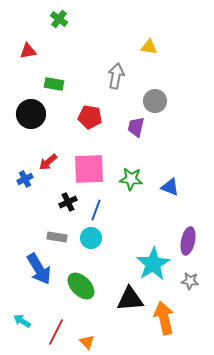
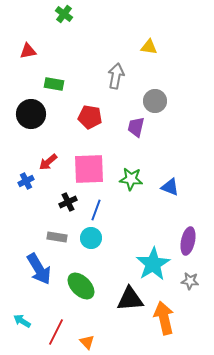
green cross: moved 5 px right, 5 px up
blue cross: moved 1 px right, 2 px down
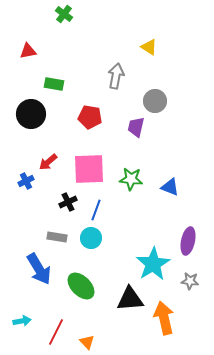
yellow triangle: rotated 24 degrees clockwise
cyan arrow: rotated 138 degrees clockwise
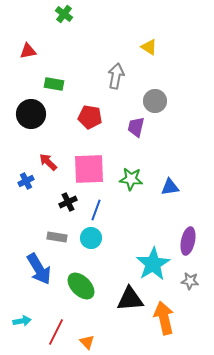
red arrow: rotated 84 degrees clockwise
blue triangle: rotated 30 degrees counterclockwise
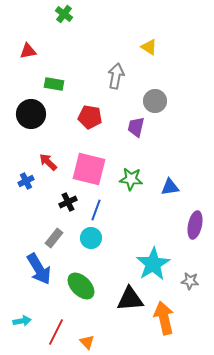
pink square: rotated 16 degrees clockwise
gray rectangle: moved 3 px left, 1 px down; rotated 60 degrees counterclockwise
purple ellipse: moved 7 px right, 16 px up
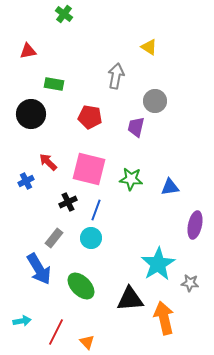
cyan star: moved 5 px right
gray star: moved 2 px down
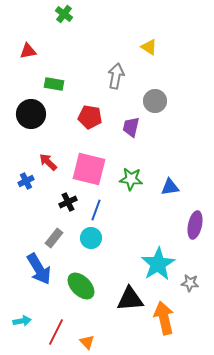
purple trapezoid: moved 5 px left
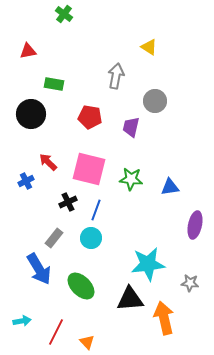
cyan star: moved 10 px left; rotated 24 degrees clockwise
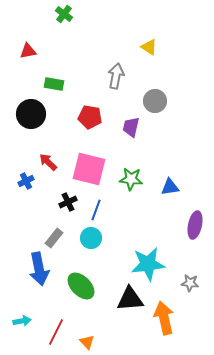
blue arrow: rotated 20 degrees clockwise
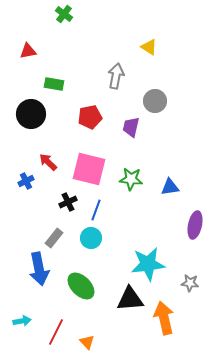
red pentagon: rotated 20 degrees counterclockwise
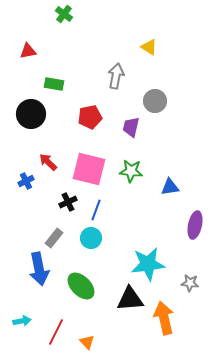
green star: moved 8 px up
